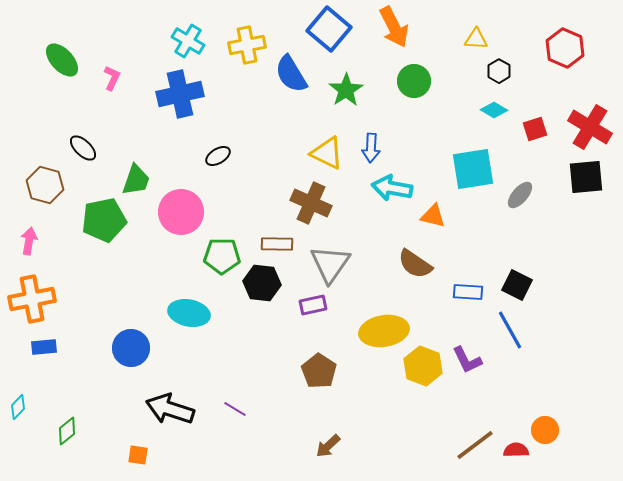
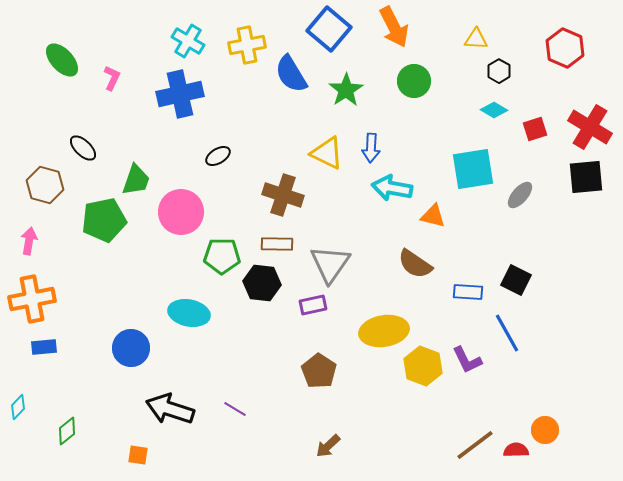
brown cross at (311, 203): moved 28 px left, 8 px up; rotated 6 degrees counterclockwise
black square at (517, 285): moved 1 px left, 5 px up
blue line at (510, 330): moved 3 px left, 3 px down
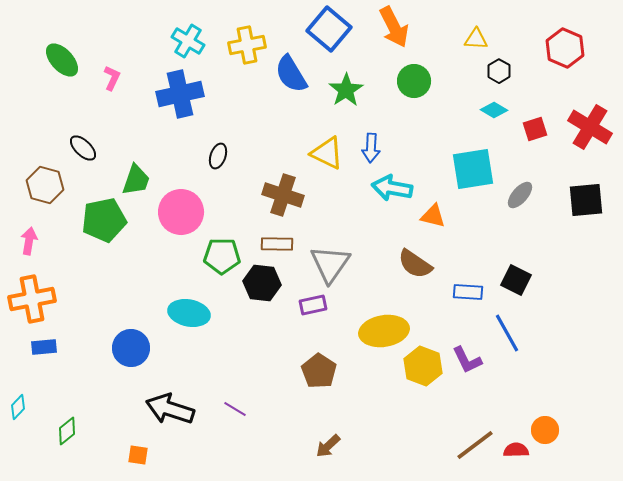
black ellipse at (218, 156): rotated 40 degrees counterclockwise
black square at (586, 177): moved 23 px down
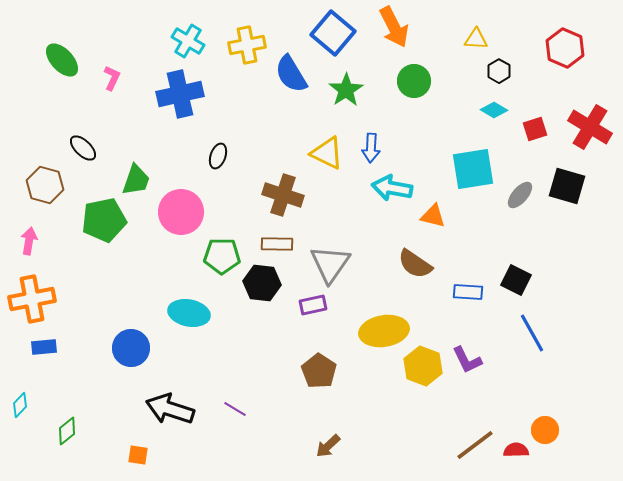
blue square at (329, 29): moved 4 px right, 4 px down
black square at (586, 200): moved 19 px left, 14 px up; rotated 21 degrees clockwise
blue line at (507, 333): moved 25 px right
cyan diamond at (18, 407): moved 2 px right, 2 px up
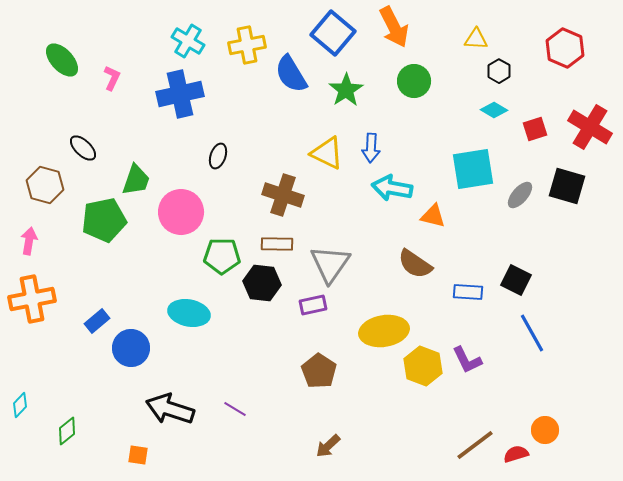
blue rectangle at (44, 347): moved 53 px right, 26 px up; rotated 35 degrees counterclockwise
red semicircle at (516, 450): moved 4 px down; rotated 15 degrees counterclockwise
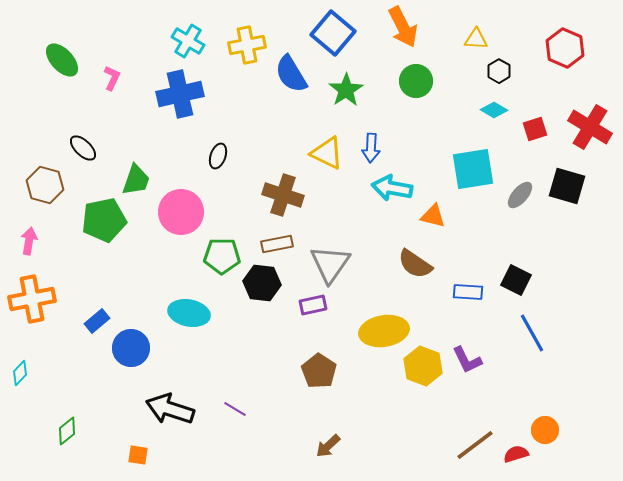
orange arrow at (394, 27): moved 9 px right
green circle at (414, 81): moved 2 px right
brown rectangle at (277, 244): rotated 12 degrees counterclockwise
cyan diamond at (20, 405): moved 32 px up
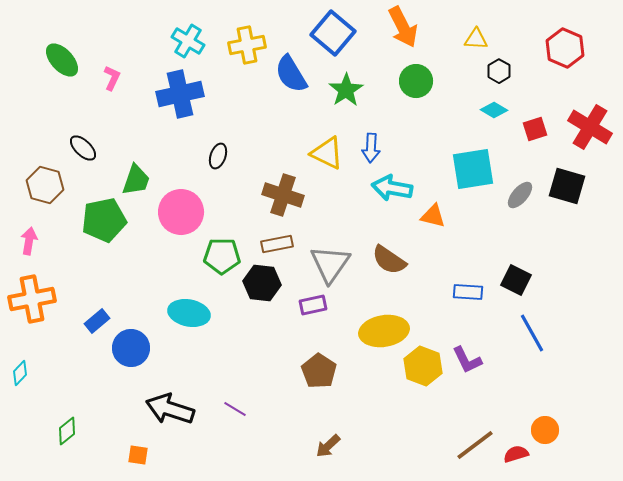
brown semicircle at (415, 264): moved 26 px left, 4 px up
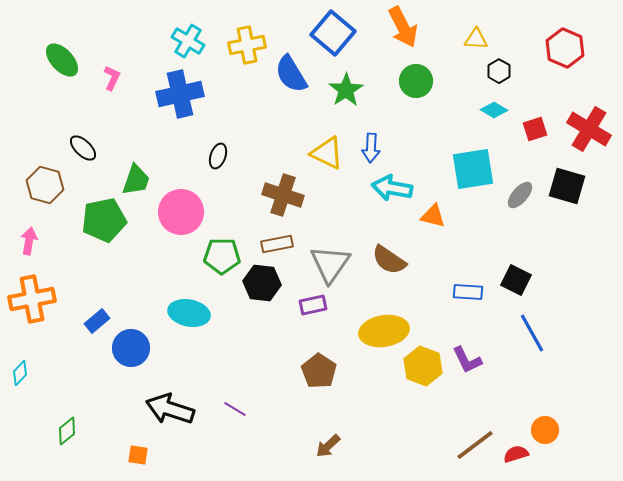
red cross at (590, 127): moved 1 px left, 2 px down
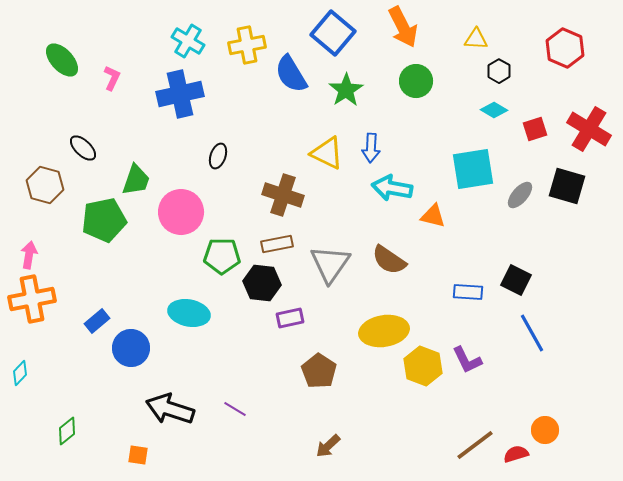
pink arrow at (29, 241): moved 14 px down
purple rectangle at (313, 305): moved 23 px left, 13 px down
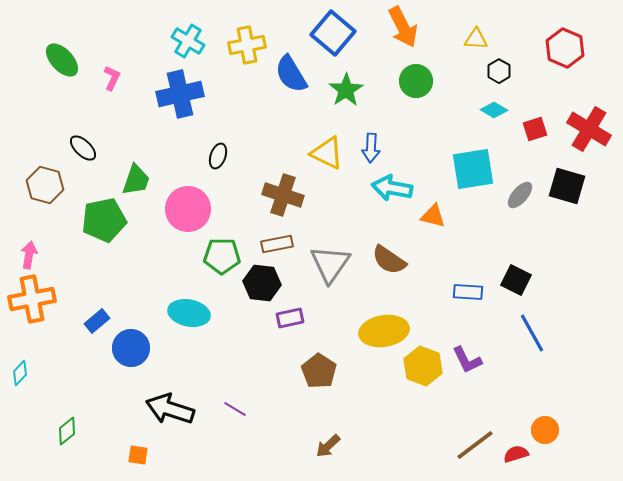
pink circle at (181, 212): moved 7 px right, 3 px up
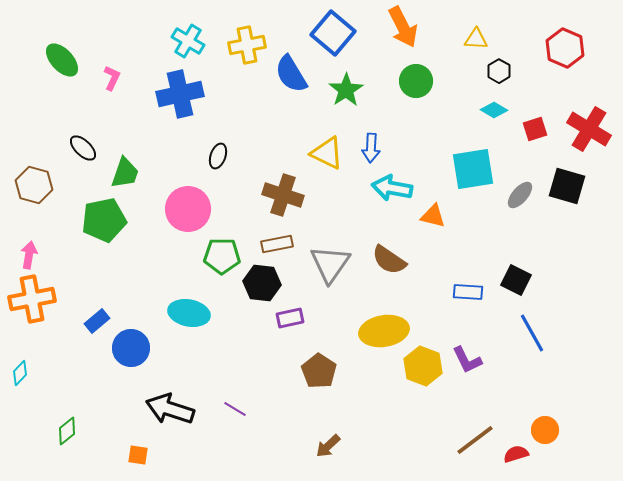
green trapezoid at (136, 180): moved 11 px left, 7 px up
brown hexagon at (45, 185): moved 11 px left
brown line at (475, 445): moved 5 px up
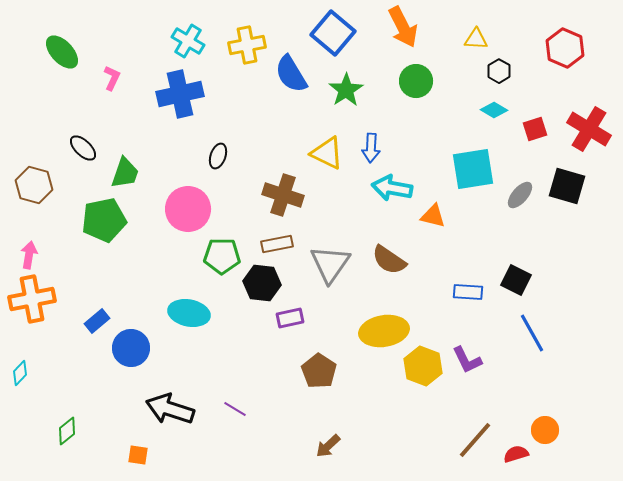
green ellipse at (62, 60): moved 8 px up
brown line at (475, 440): rotated 12 degrees counterclockwise
